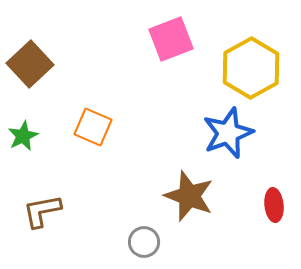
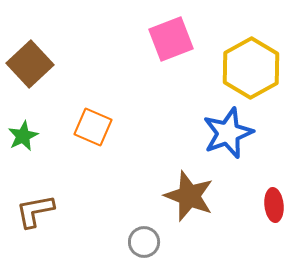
brown L-shape: moved 7 px left
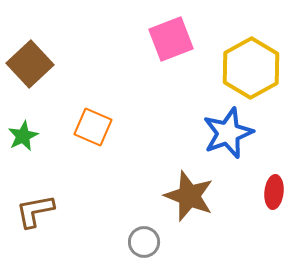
red ellipse: moved 13 px up; rotated 12 degrees clockwise
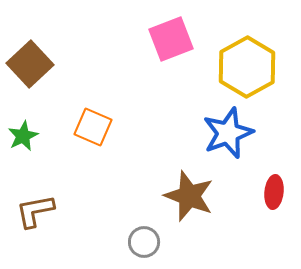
yellow hexagon: moved 4 px left, 1 px up
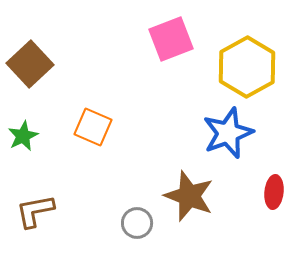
gray circle: moved 7 px left, 19 px up
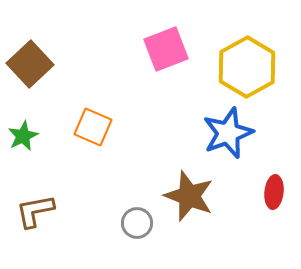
pink square: moved 5 px left, 10 px down
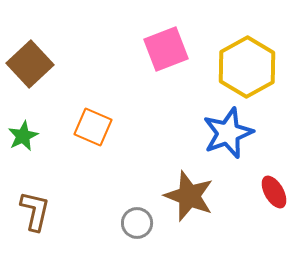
red ellipse: rotated 36 degrees counterclockwise
brown L-shape: rotated 114 degrees clockwise
